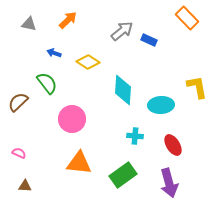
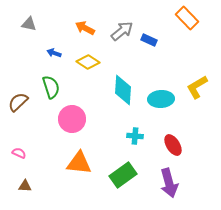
orange arrow: moved 17 px right, 8 px down; rotated 108 degrees counterclockwise
green semicircle: moved 4 px right, 4 px down; rotated 20 degrees clockwise
yellow L-shape: rotated 110 degrees counterclockwise
cyan ellipse: moved 6 px up
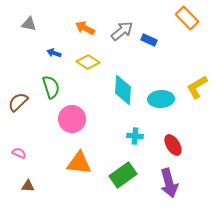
brown triangle: moved 3 px right
